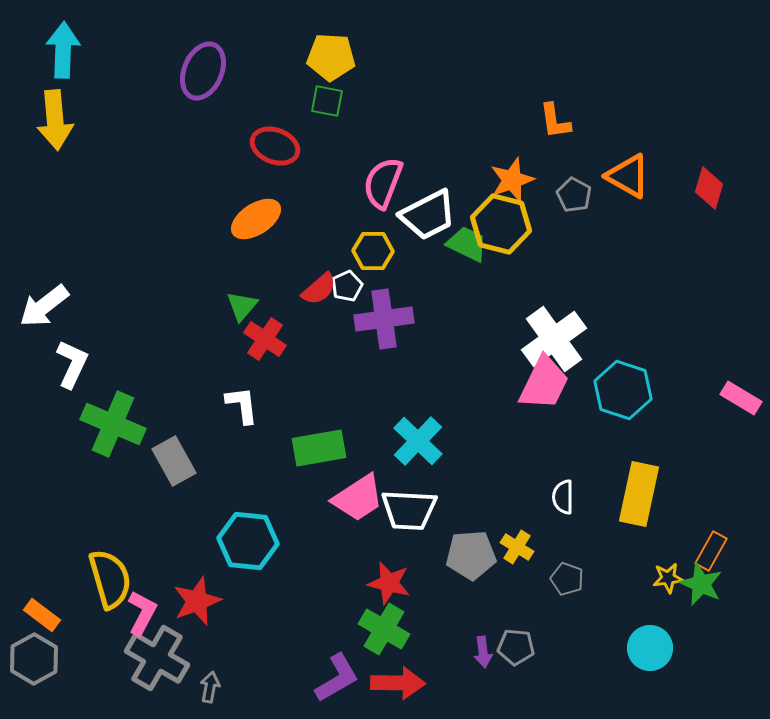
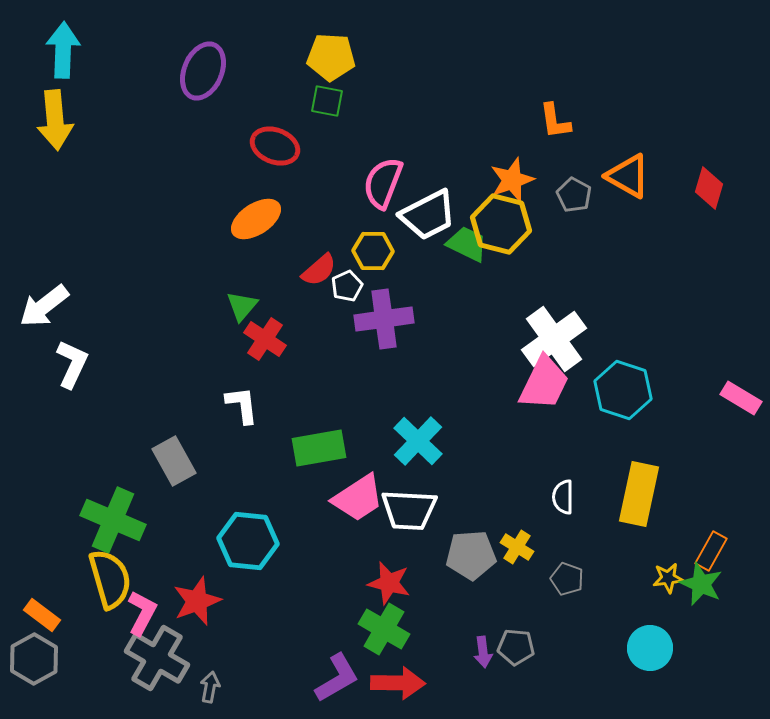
red semicircle at (319, 289): moved 19 px up
green cross at (113, 424): moved 96 px down
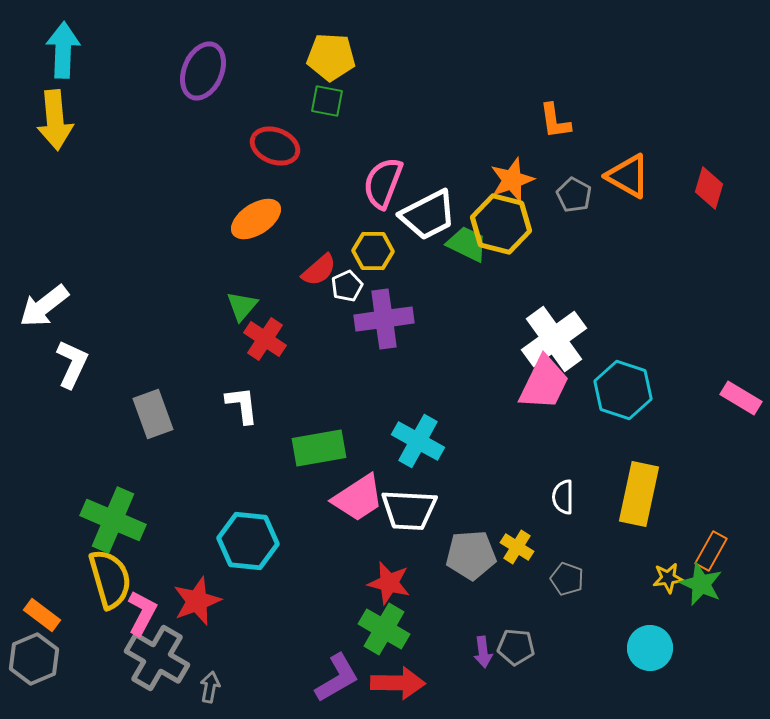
cyan cross at (418, 441): rotated 15 degrees counterclockwise
gray rectangle at (174, 461): moved 21 px left, 47 px up; rotated 9 degrees clockwise
gray hexagon at (34, 659): rotated 6 degrees clockwise
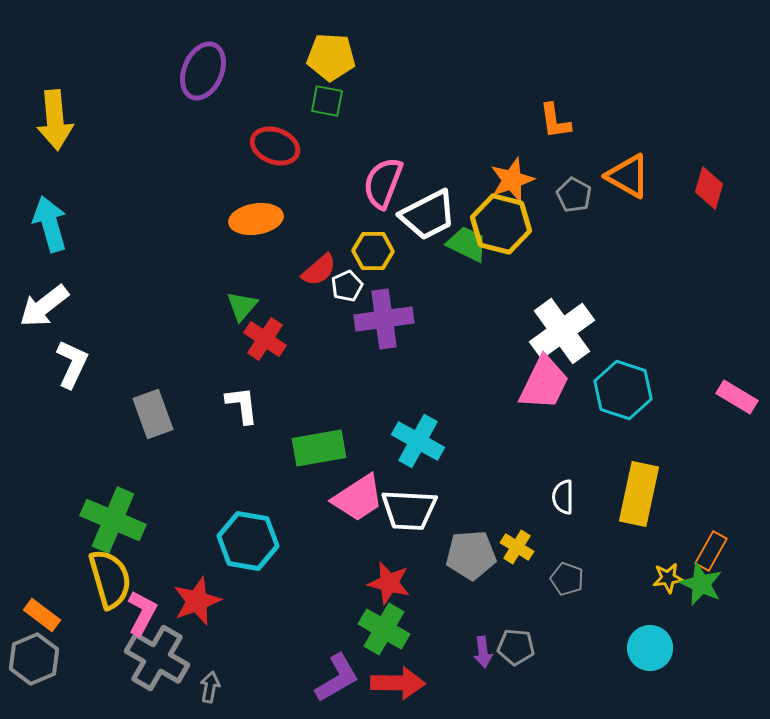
cyan arrow at (63, 50): moved 13 px left, 174 px down; rotated 18 degrees counterclockwise
orange ellipse at (256, 219): rotated 24 degrees clockwise
white cross at (554, 339): moved 8 px right, 8 px up
pink rectangle at (741, 398): moved 4 px left, 1 px up
cyan hexagon at (248, 541): rotated 4 degrees clockwise
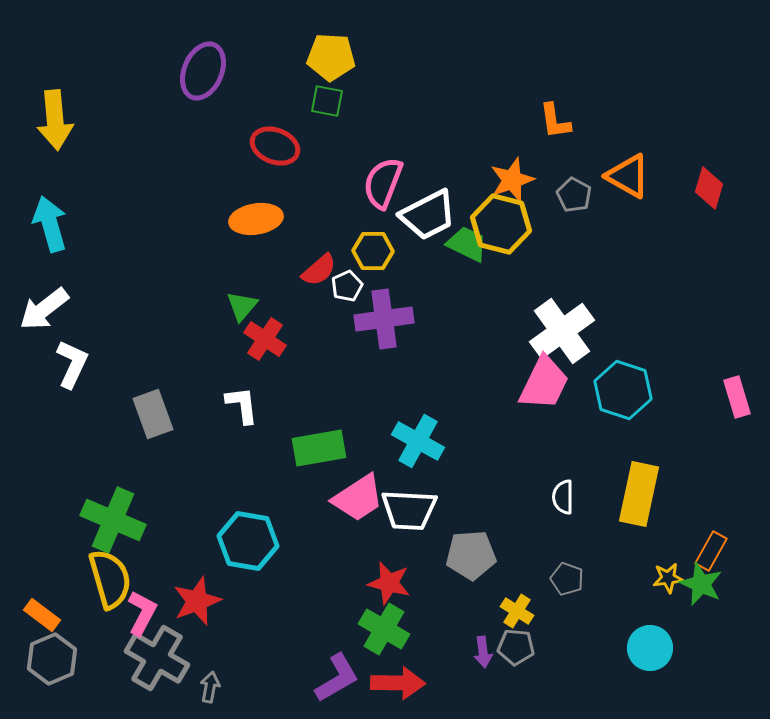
white arrow at (44, 306): moved 3 px down
pink rectangle at (737, 397): rotated 42 degrees clockwise
yellow cross at (517, 547): moved 64 px down
gray hexagon at (34, 659): moved 18 px right
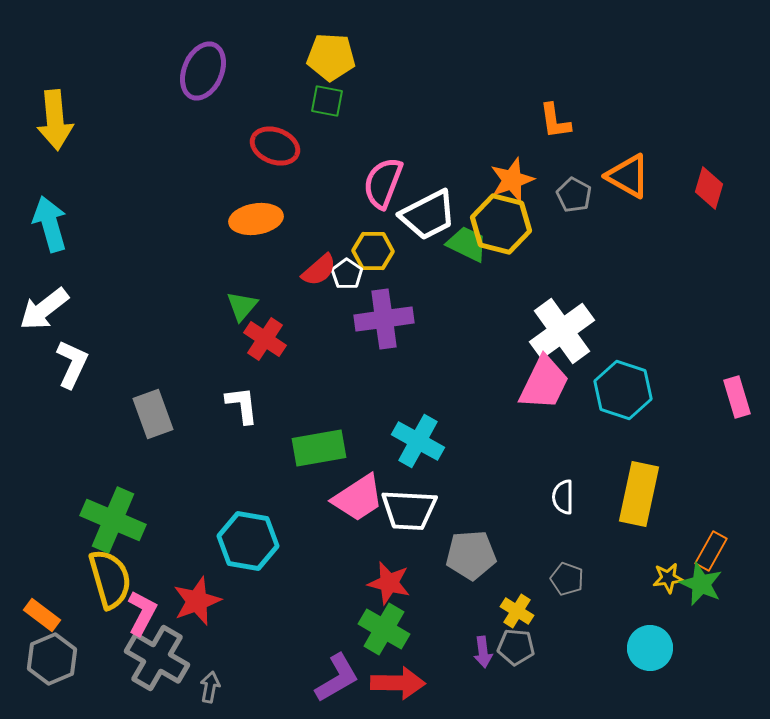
white pentagon at (347, 286): moved 12 px up; rotated 12 degrees counterclockwise
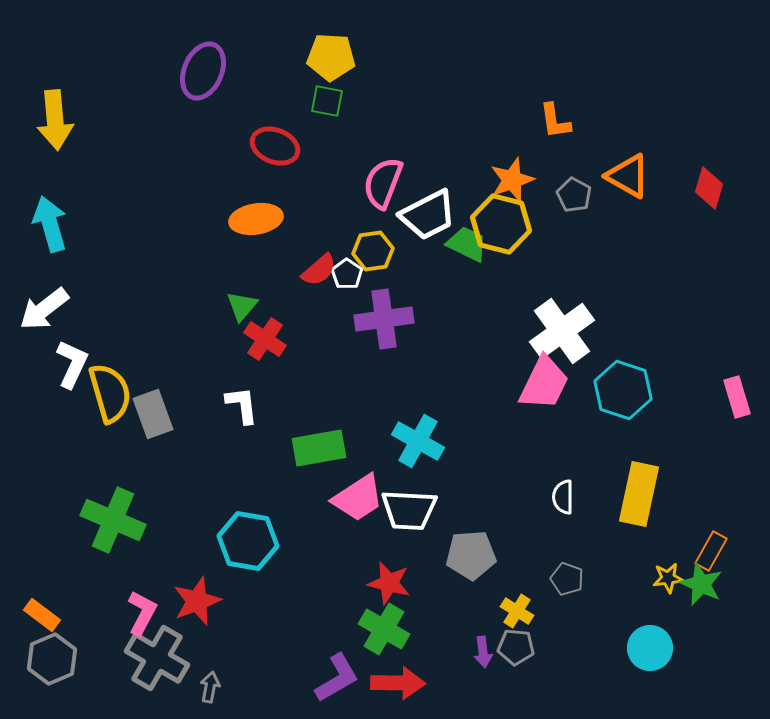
yellow hexagon at (373, 251): rotated 9 degrees counterclockwise
yellow semicircle at (110, 579): moved 186 px up
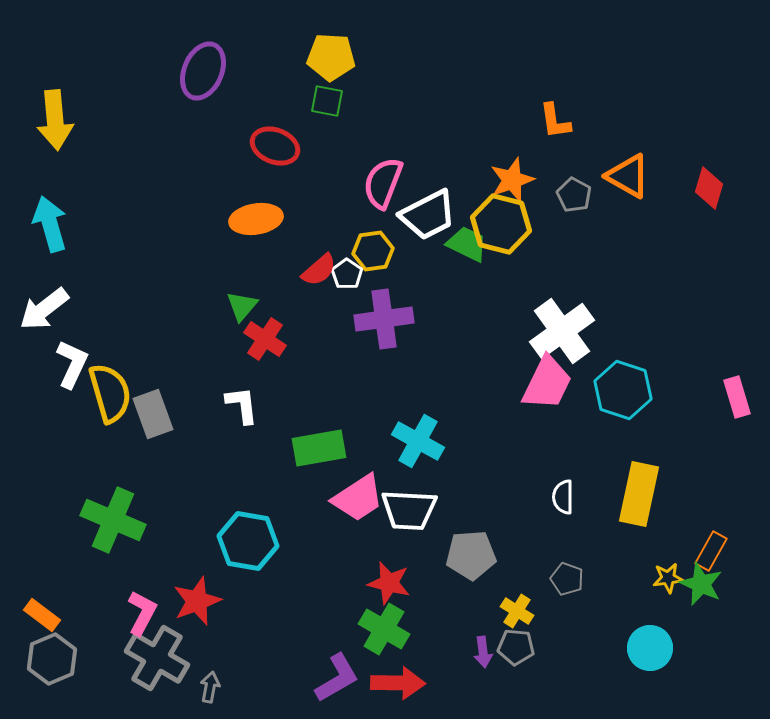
pink trapezoid at (544, 383): moved 3 px right
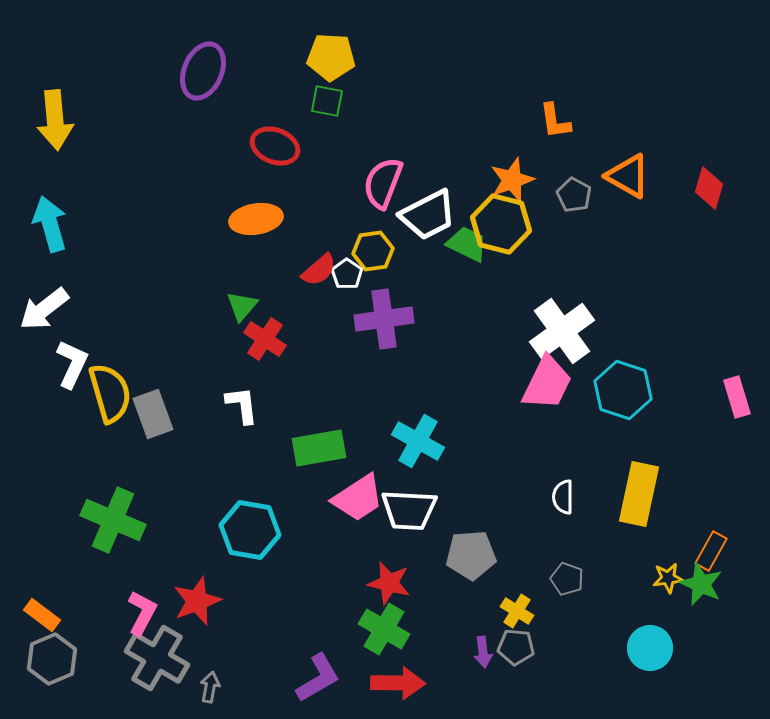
cyan hexagon at (248, 541): moved 2 px right, 11 px up
purple L-shape at (337, 678): moved 19 px left
